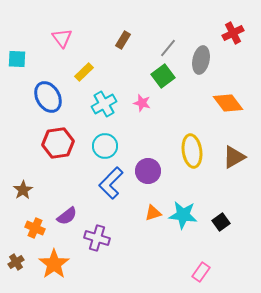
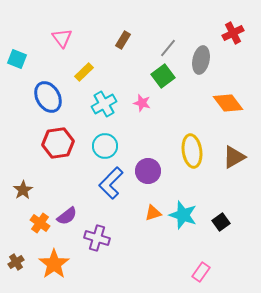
cyan square: rotated 18 degrees clockwise
cyan star: rotated 12 degrees clockwise
orange cross: moved 5 px right, 5 px up; rotated 12 degrees clockwise
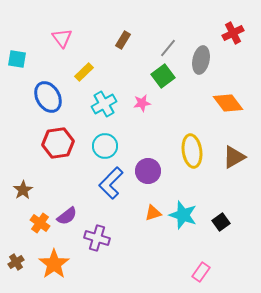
cyan square: rotated 12 degrees counterclockwise
pink star: rotated 24 degrees counterclockwise
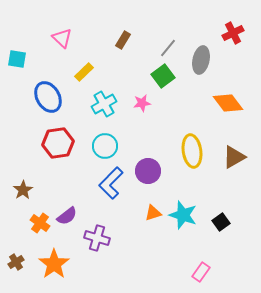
pink triangle: rotated 10 degrees counterclockwise
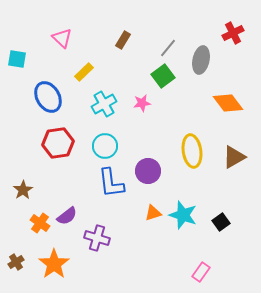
blue L-shape: rotated 52 degrees counterclockwise
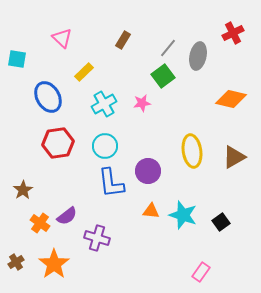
gray ellipse: moved 3 px left, 4 px up
orange diamond: moved 3 px right, 4 px up; rotated 40 degrees counterclockwise
orange triangle: moved 2 px left, 2 px up; rotated 24 degrees clockwise
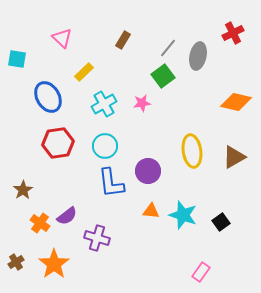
orange diamond: moved 5 px right, 3 px down
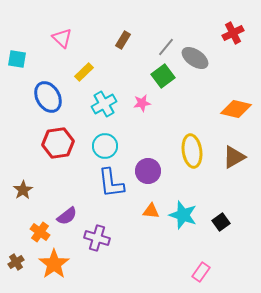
gray line: moved 2 px left, 1 px up
gray ellipse: moved 3 px left, 2 px down; rotated 68 degrees counterclockwise
orange diamond: moved 7 px down
orange cross: moved 9 px down
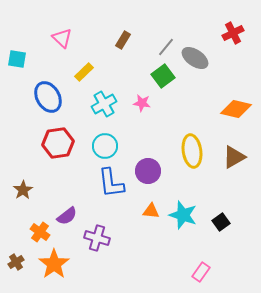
pink star: rotated 18 degrees clockwise
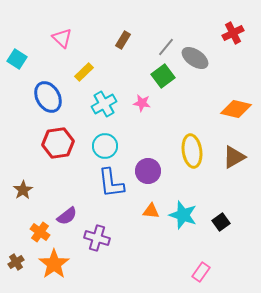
cyan square: rotated 24 degrees clockwise
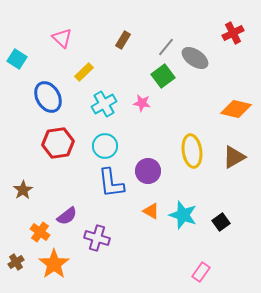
orange triangle: rotated 24 degrees clockwise
